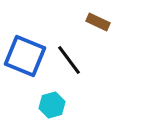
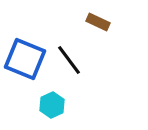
blue square: moved 3 px down
cyan hexagon: rotated 10 degrees counterclockwise
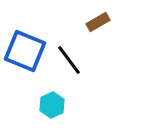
brown rectangle: rotated 55 degrees counterclockwise
blue square: moved 8 px up
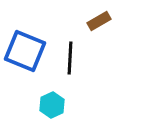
brown rectangle: moved 1 px right, 1 px up
black line: moved 1 px right, 2 px up; rotated 40 degrees clockwise
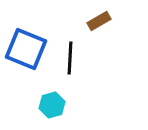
blue square: moved 1 px right, 2 px up
cyan hexagon: rotated 10 degrees clockwise
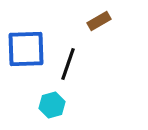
blue square: rotated 24 degrees counterclockwise
black line: moved 2 px left, 6 px down; rotated 16 degrees clockwise
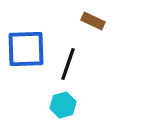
brown rectangle: moved 6 px left; rotated 55 degrees clockwise
cyan hexagon: moved 11 px right
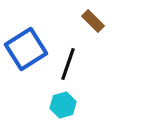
brown rectangle: rotated 20 degrees clockwise
blue square: rotated 30 degrees counterclockwise
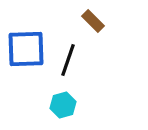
blue square: rotated 30 degrees clockwise
black line: moved 4 px up
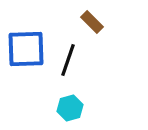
brown rectangle: moved 1 px left, 1 px down
cyan hexagon: moved 7 px right, 3 px down
